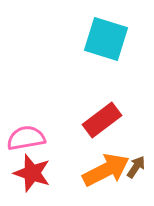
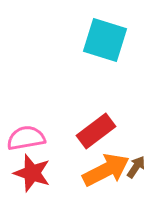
cyan square: moved 1 px left, 1 px down
red rectangle: moved 6 px left, 11 px down
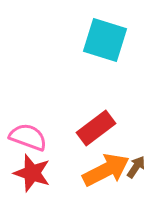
red rectangle: moved 3 px up
pink semicircle: moved 2 px right, 1 px up; rotated 30 degrees clockwise
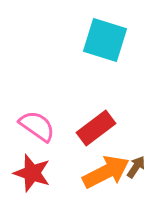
pink semicircle: moved 9 px right, 11 px up; rotated 15 degrees clockwise
orange arrow: moved 2 px down
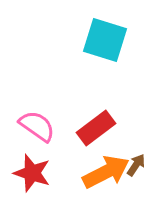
brown arrow: moved 2 px up
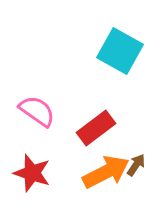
cyan square: moved 15 px right, 11 px down; rotated 12 degrees clockwise
pink semicircle: moved 15 px up
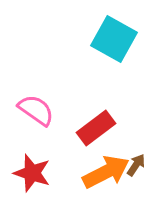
cyan square: moved 6 px left, 12 px up
pink semicircle: moved 1 px left, 1 px up
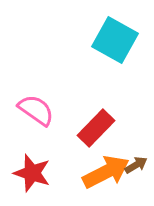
cyan square: moved 1 px right, 1 px down
red rectangle: rotated 9 degrees counterclockwise
brown arrow: rotated 25 degrees clockwise
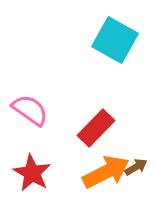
pink semicircle: moved 6 px left
brown arrow: moved 2 px down
red star: rotated 12 degrees clockwise
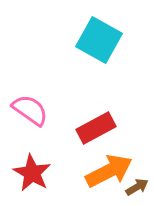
cyan square: moved 16 px left
red rectangle: rotated 18 degrees clockwise
brown arrow: moved 1 px right, 20 px down
orange arrow: moved 3 px right, 1 px up
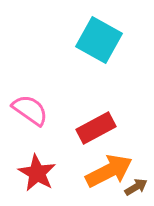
red star: moved 5 px right
brown arrow: moved 1 px left
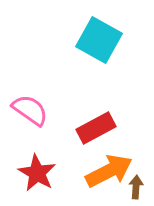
brown arrow: rotated 55 degrees counterclockwise
